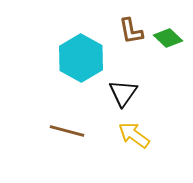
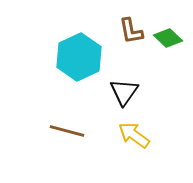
cyan hexagon: moved 2 px left, 1 px up; rotated 6 degrees clockwise
black triangle: moved 1 px right, 1 px up
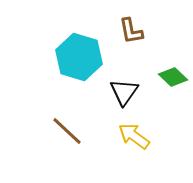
green diamond: moved 5 px right, 39 px down
cyan hexagon: rotated 18 degrees counterclockwise
brown line: rotated 28 degrees clockwise
yellow arrow: moved 1 px down
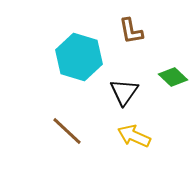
yellow arrow: rotated 12 degrees counterclockwise
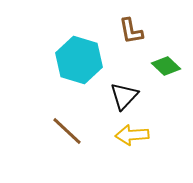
cyan hexagon: moved 3 px down
green diamond: moved 7 px left, 11 px up
black triangle: moved 4 px down; rotated 8 degrees clockwise
yellow arrow: moved 2 px left, 1 px up; rotated 28 degrees counterclockwise
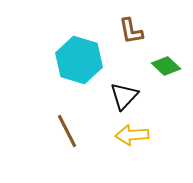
brown line: rotated 20 degrees clockwise
